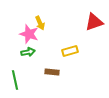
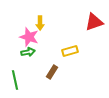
yellow arrow: rotated 24 degrees clockwise
pink star: moved 3 px down
brown rectangle: rotated 64 degrees counterclockwise
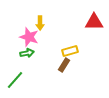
red triangle: rotated 18 degrees clockwise
green arrow: moved 1 px left, 1 px down
brown rectangle: moved 12 px right, 7 px up
green line: rotated 54 degrees clockwise
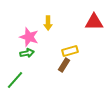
yellow arrow: moved 8 px right
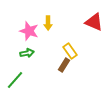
red triangle: rotated 24 degrees clockwise
pink star: moved 6 px up
yellow rectangle: rotated 70 degrees clockwise
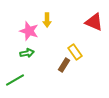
yellow arrow: moved 1 px left, 3 px up
yellow rectangle: moved 5 px right, 1 px down
green line: rotated 18 degrees clockwise
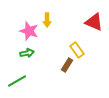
yellow rectangle: moved 2 px right, 2 px up
brown rectangle: moved 3 px right
green line: moved 2 px right, 1 px down
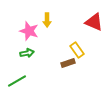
brown rectangle: moved 1 px right, 2 px up; rotated 40 degrees clockwise
